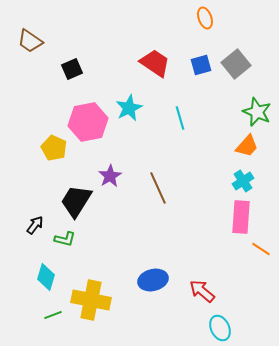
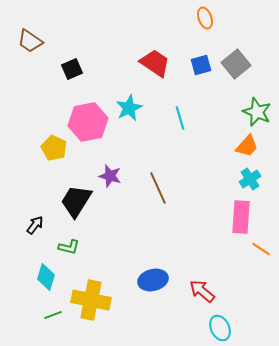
purple star: rotated 25 degrees counterclockwise
cyan cross: moved 7 px right, 2 px up
green L-shape: moved 4 px right, 8 px down
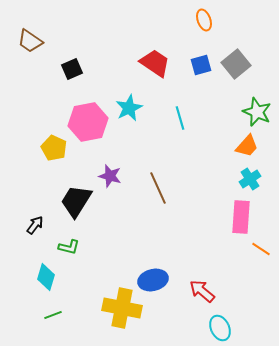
orange ellipse: moved 1 px left, 2 px down
yellow cross: moved 31 px right, 8 px down
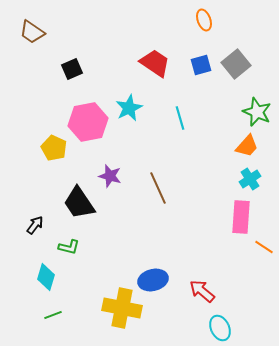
brown trapezoid: moved 2 px right, 9 px up
black trapezoid: moved 3 px right, 2 px down; rotated 66 degrees counterclockwise
orange line: moved 3 px right, 2 px up
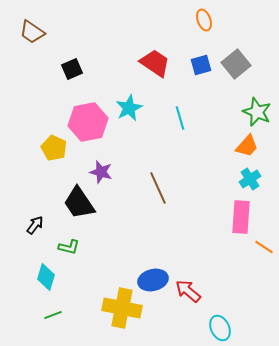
purple star: moved 9 px left, 4 px up
red arrow: moved 14 px left
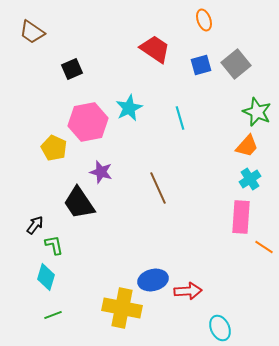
red trapezoid: moved 14 px up
green L-shape: moved 15 px left, 2 px up; rotated 115 degrees counterclockwise
red arrow: rotated 136 degrees clockwise
